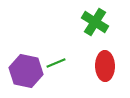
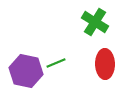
red ellipse: moved 2 px up
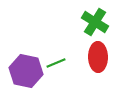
red ellipse: moved 7 px left, 7 px up
